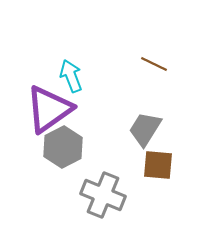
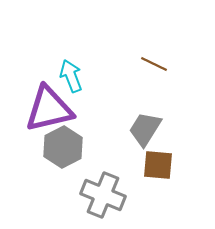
purple triangle: rotated 22 degrees clockwise
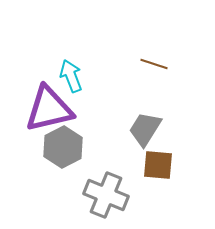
brown line: rotated 8 degrees counterclockwise
gray cross: moved 3 px right
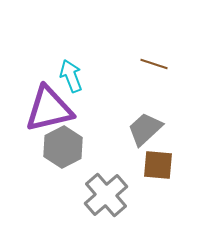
gray trapezoid: rotated 15 degrees clockwise
gray cross: rotated 27 degrees clockwise
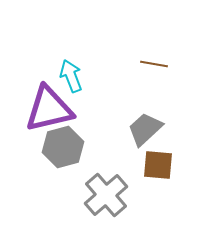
brown line: rotated 8 degrees counterclockwise
gray hexagon: rotated 12 degrees clockwise
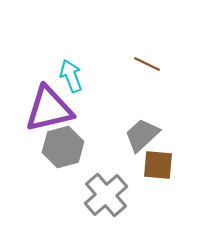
brown line: moved 7 px left; rotated 16 degrees clockwise
gray trapezoid: moved 3 px left, 6 px down
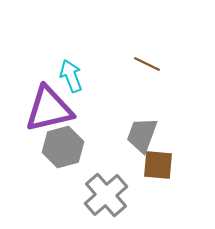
gray trapezoid: rotated 27 degrees counterclockwise
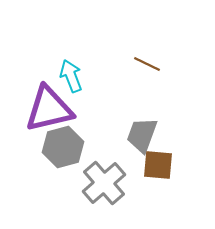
gray cross: moved 2 px left, 12 px up
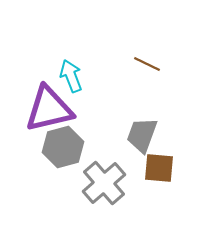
brown square: moved 1 px right, 3 px down
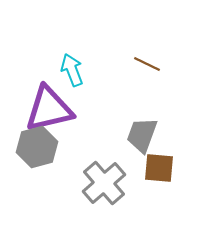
cyan arrow: moved 1 px right, 6 px up
gray hexagon: moved 26 px left
